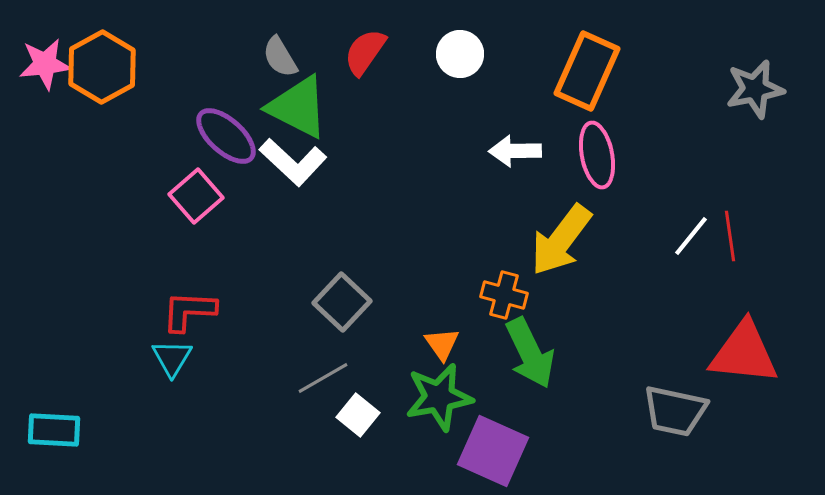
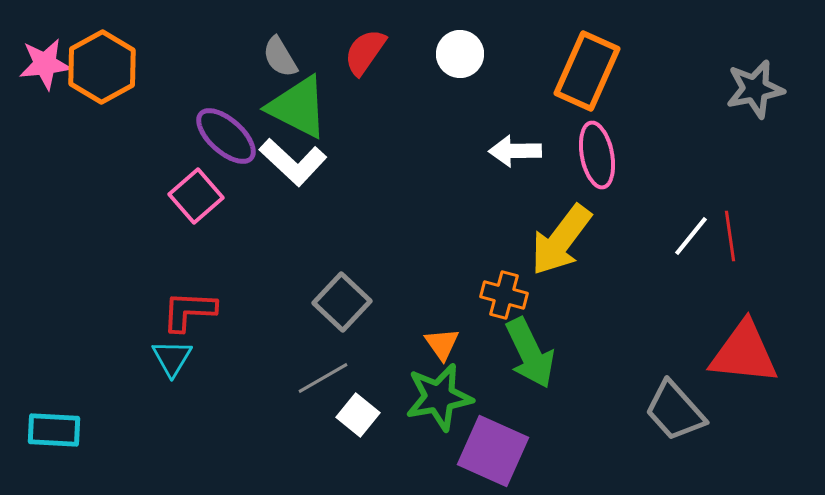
gray trapezoid: rotated 36 degrees clockwise
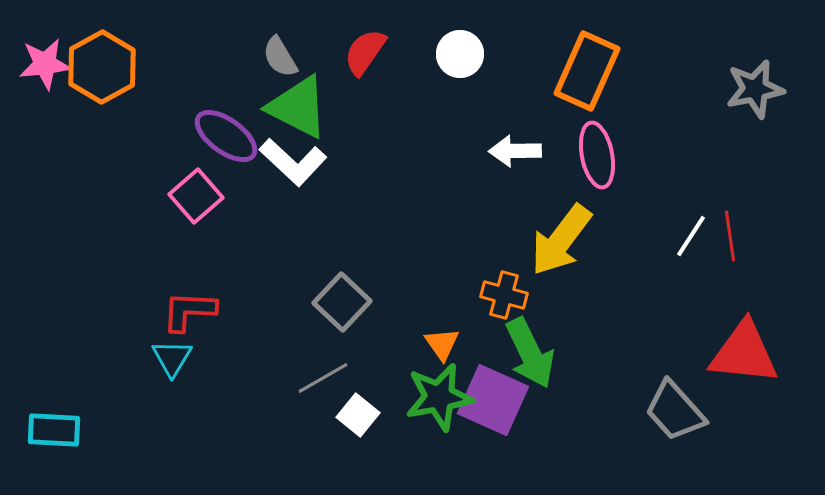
purple ellipse: rotated 6 degrees counterclockwise
white line: rotated 6 degrees counterclockwise
purple square: moved 51 px up
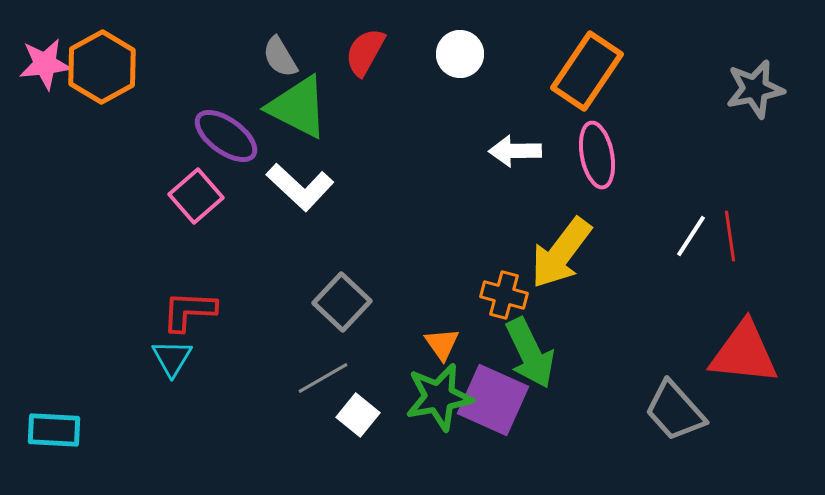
red semicircle: rotated 6 degrees counterclockwise
orange rectangle: rotated 10 degrees clockwise
white L-shape: moved 7 px right, 25 px down
yellow arrow: moved 13 px down
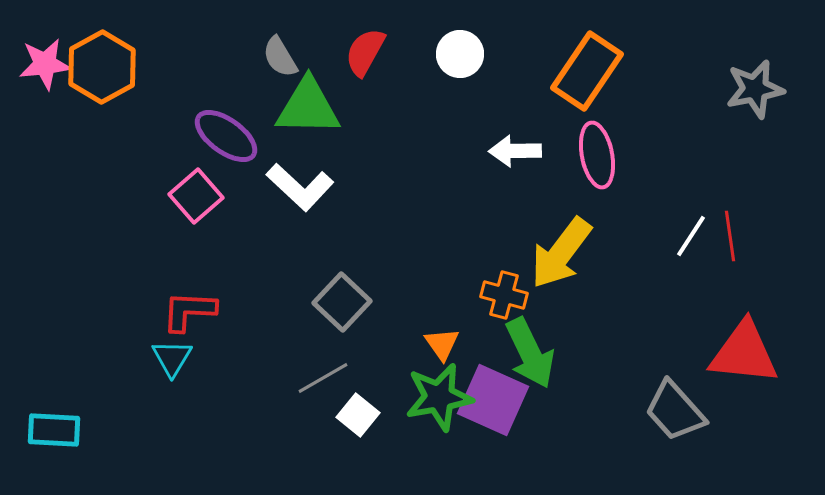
green triangle: moved 10 px right; rotated 26 degrees counterclockwise
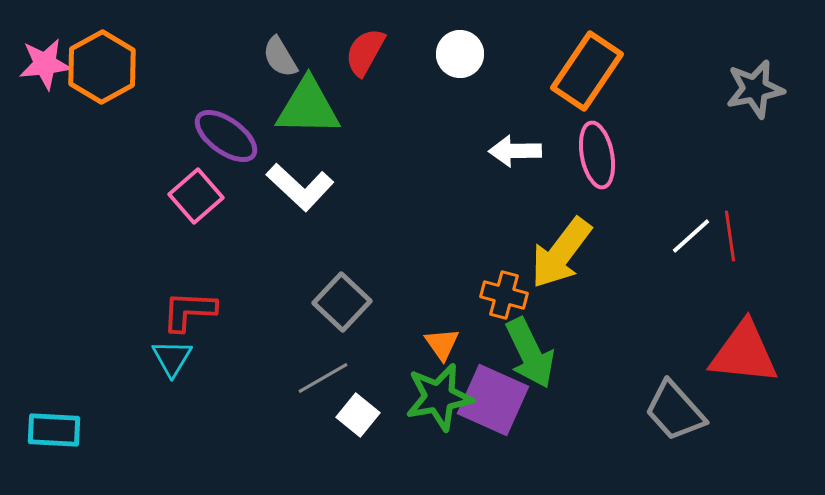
white line: rotated 15 degrees clockwise
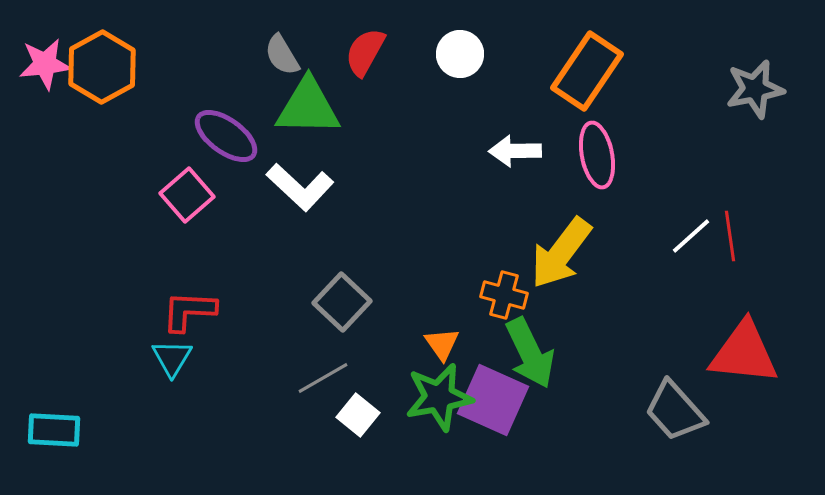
gray semicircle: moved 2 px right, 2 px up
pink square: moved 9 px left, 1 px up
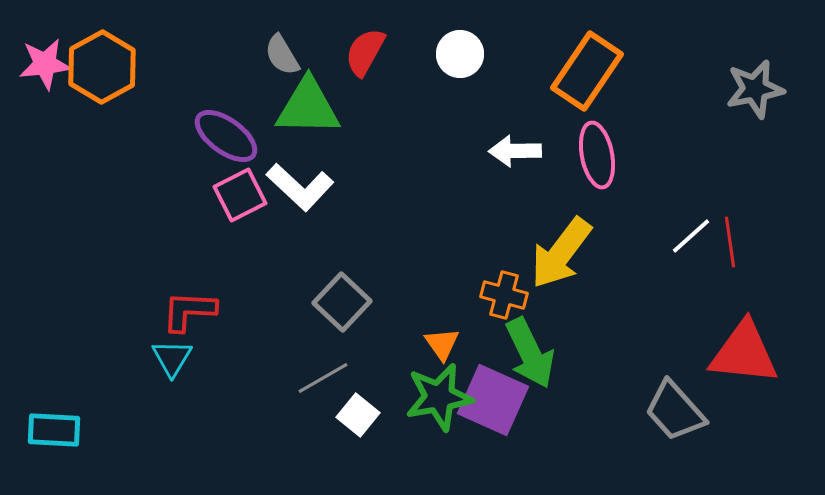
pink square: moved 53 px right; rotated 14 degrees clockwise
red line: moved 6 px down
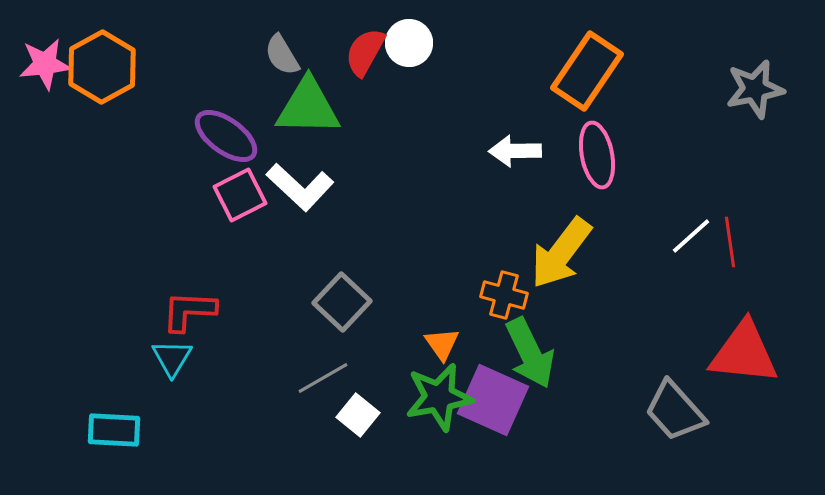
white circle: moved 51 px left, 11 px up
cyan rectangle: moved 60 px right
